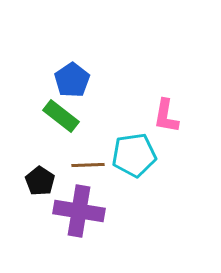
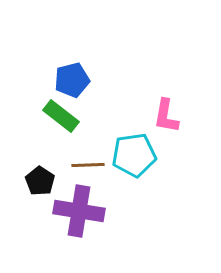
blue pentagon: rotated 20 degrees clockwise
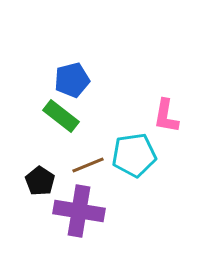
brown line: rotated 20 degrees counterclockwise
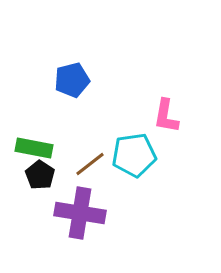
green rectangle: moved 27 px left, 32 px down; rotated 27 degrees counterclockwise
brown line: moved 2 px right, 1 px up; rotated 16 degrees counterclockwise
black pentagon: moved 6 px up
purple cross: moved 1 px right, 2 px down
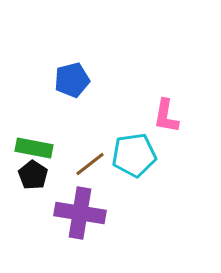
black pentagon: moved 7 px left
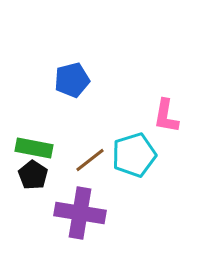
cyan pentagon: rotated 9 degrees counterclockwise
brown line: moved 4 px up
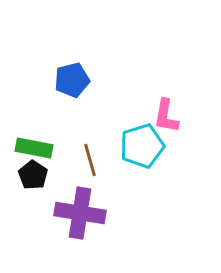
cyan pentagon: moved 8 px right, 9 px up
brown line: rotated 68 degrees counterclockwise
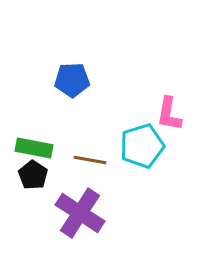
blue pentagon: rotated 12 degrees clockwise
pink L-shape: moved 3 px right, 2 px up
brown line: rotated 64 degrees counterclockwise
purple cross: rotated 24 degrees clockwise
